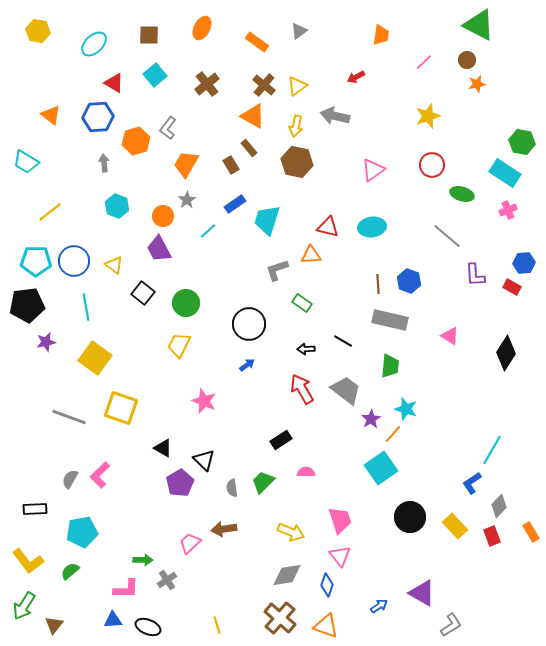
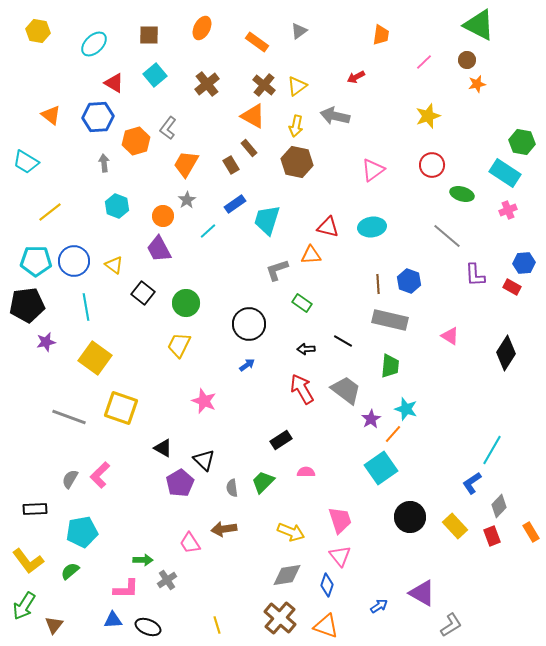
pink trapezoid at (190, 543): rotated 80 degrees counterclockwise
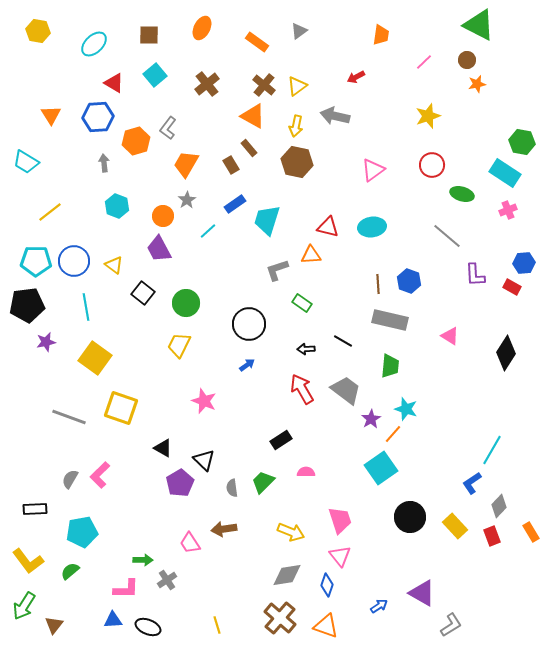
orange triangle at (51, 115): rotated 20 degrees clockwise
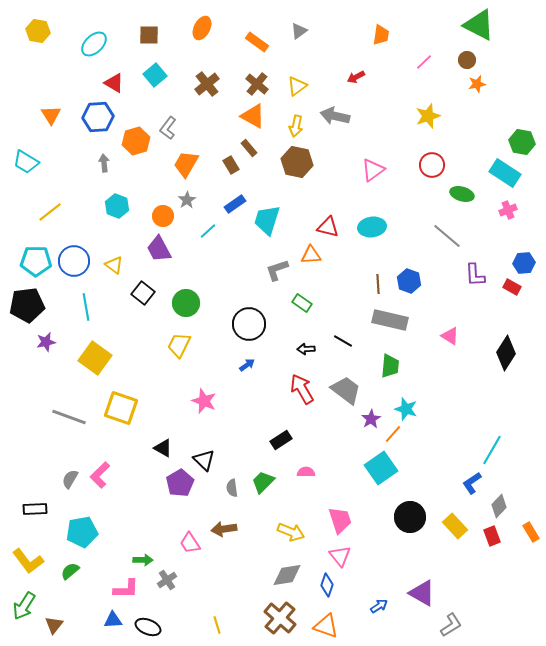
brown cross at (264, 85): moved 7 px left, 1 px up
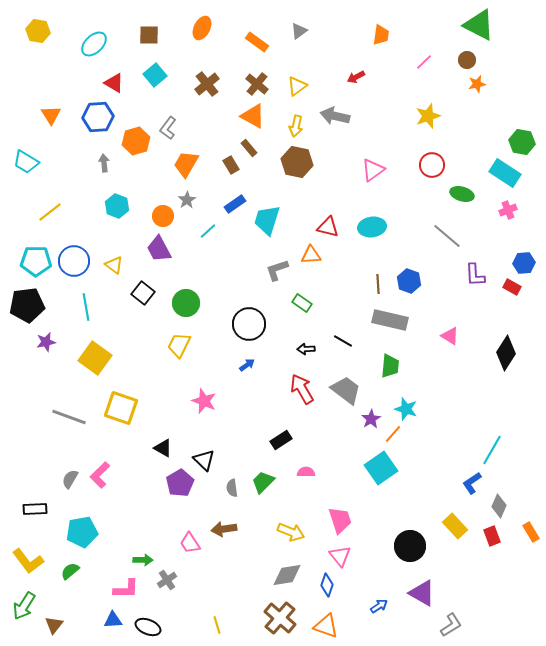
gray diamond at (499, 506): rotated 20 degrees counterclockwise
black circle at (410, 517): moved 29 px down
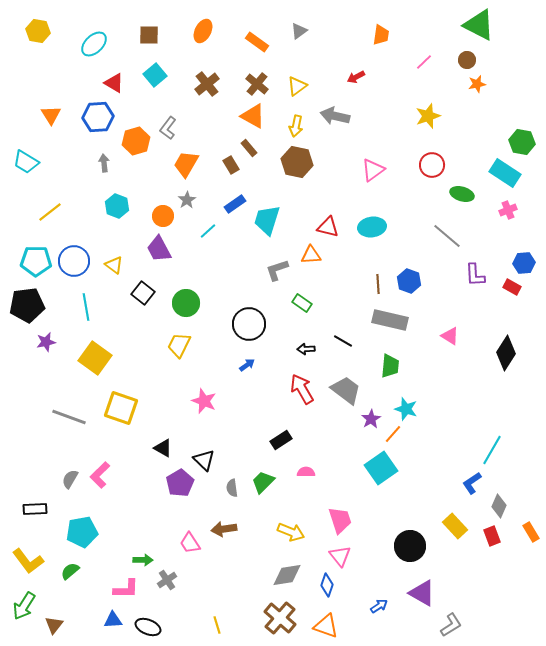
orange ellipse at (202, 28): moved 1 px right, 3 px down
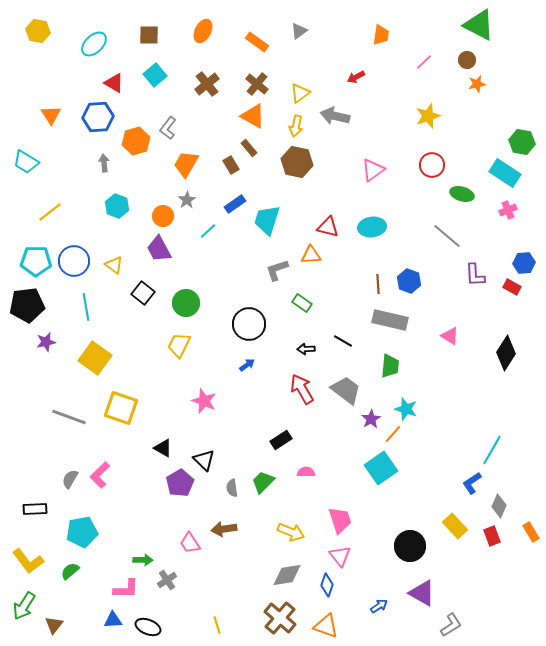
yellow triangle at (297, 86): moved 3 px right, 7 px down
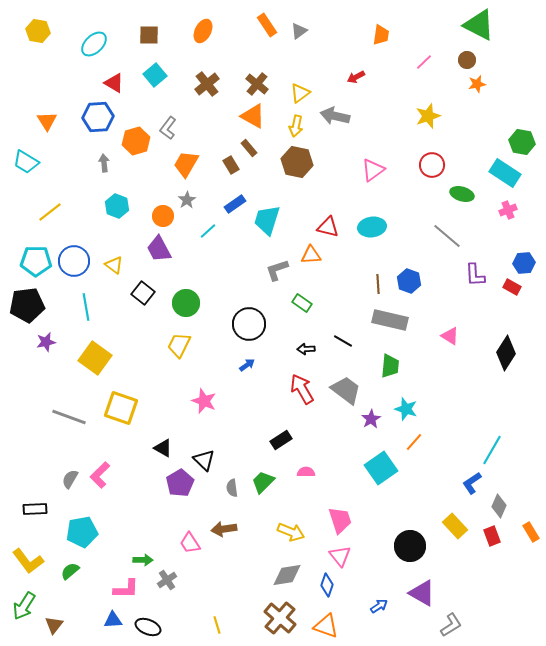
orange rectangle at (257, 42): moved 10 px right, 17 px up; rotated 20 degrees clockwise
orange triangle at (51, 115): moved 4 px left, 6 px down
orange line at (393, 434): moved 21 px right, 8 px down
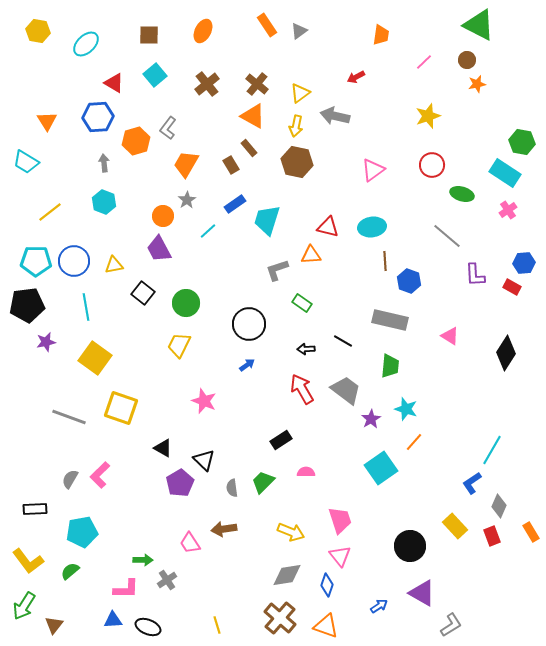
cyan ellipse at (94, 44): moved 8 px left
cyan hexagon at (117, 206): moved 13 px left, 4 px up
pink cross at (508, 210): rotated 12 degrees counterclockwise
yellow triangle at (114, 265): rotated 48 degrees counterclockwise
brown line at (378, 284): moved 7 px right, 23 px up
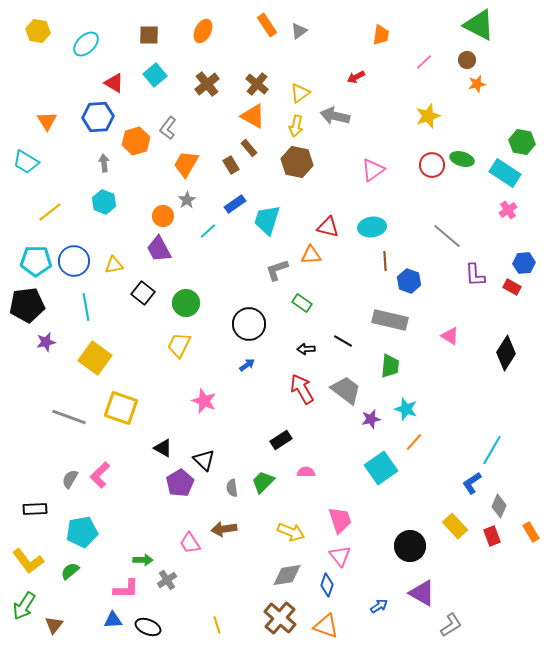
green ellipse at (462, 194): moved 35 px up
purple star at (371, 419): rotated 18 degrees clockwise
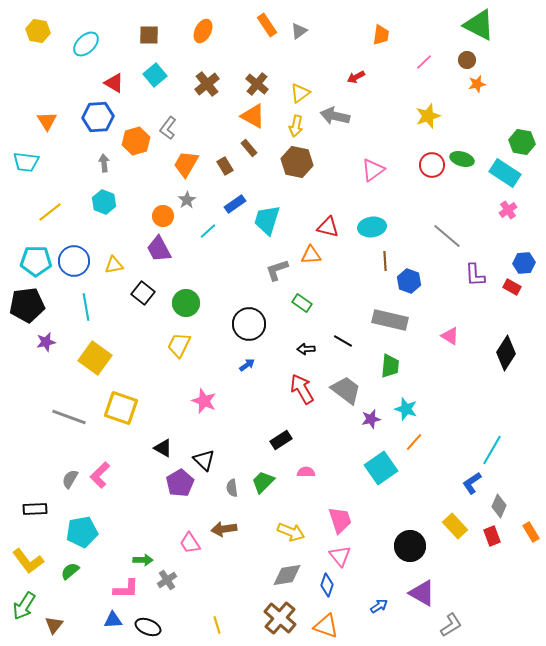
cyan trapezoid at (26, 162): rotated 24 degrees counterclockwise
brown rectangle at (231, 165): moved 6 px left, 1 px down
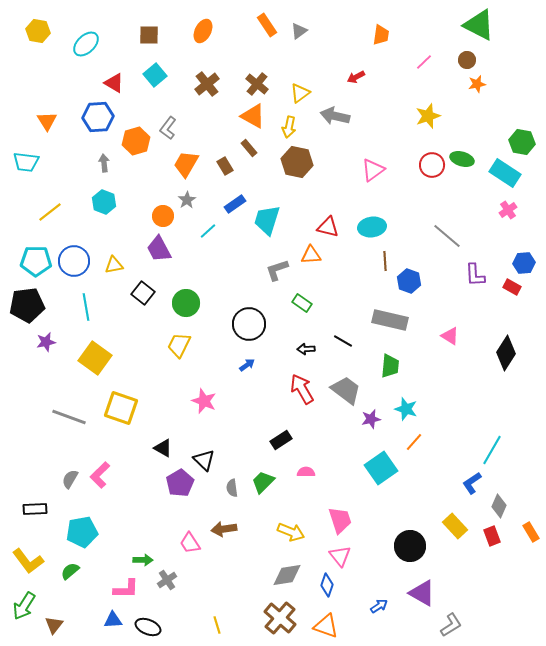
yellow arrow at (296, 126): moved 7 px left, 1 px down
